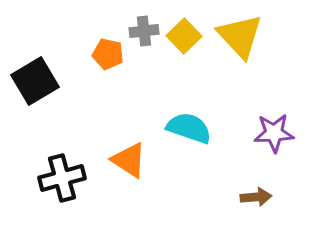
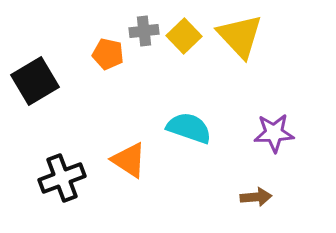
black cross: rotated 6 degrees counterclockwise
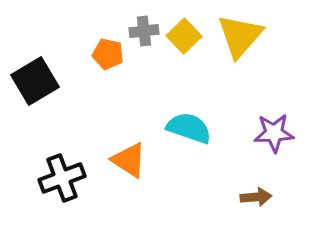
yellow triangle: rotated 24 degrees clockwise
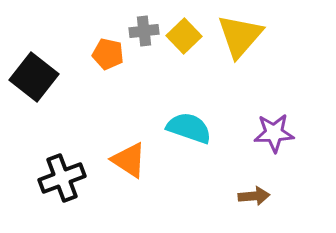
black square: moved 1 px left, 4 px up; rotated 21 degrees counterclockwise
brown arrow: moved 2 px left, 1 px up
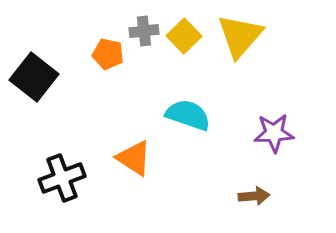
cyan semicircle: moved 1 px left, 13 px up
orange triangle: moved 5 px right, 2 px up
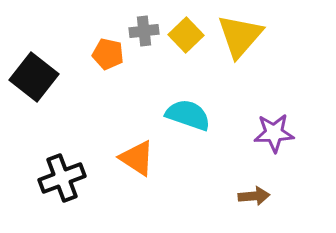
yellow square: moved 2 px right, 1 px up
orange triangle: moved 3 px right
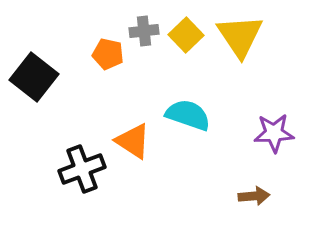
yellow triangle: rotated 15 degrees counterclockwise
orange triangle: moved 4 px left, 17 px up
black cross: moved 20 px right, 9 px up
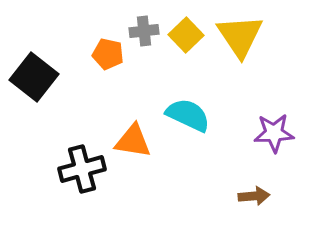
cyan semicircle: rotated 6 degrees clockwise
orange triangle: rotated 24 degrees counterclockwise
black cross: rotated 6 degrees clockwise
